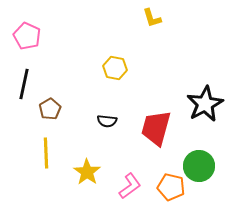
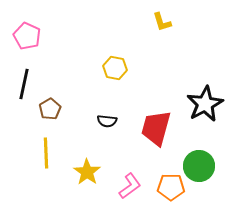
yellow L-shape: moved 10 px right, 4 px down
orange pentagon: rotated 12 degrees counterclockwise
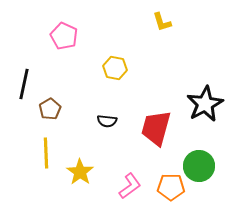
pink pentagon: moved 37 px right
yellow star: moved 7 px left
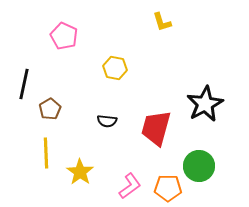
orange pentagon: moved 3 px left, 1 px down
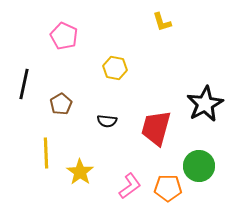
brown pentagon: moved 11 px right, 5 px up
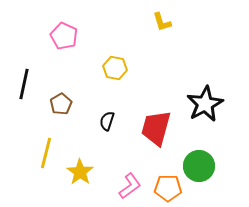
black semicircle: rotated 102 degrees clockwise
yellow line: rotated 16 degrees clockwise
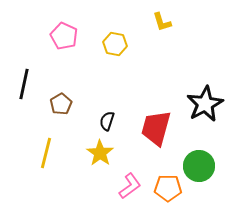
yellow hexagon: moved 24 px up
yellow star: moved 20 px right, 19 px up
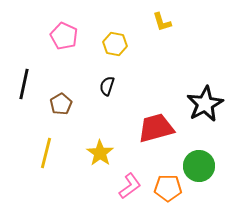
black semicircle: moved 35 px up
red trapezoid: rotated 60 degrees clockwise
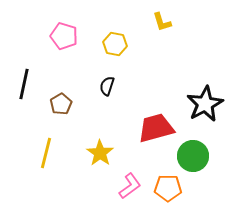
pink pentagon: rotated 8 degrees counterclockwise
green circle: moved 6 px left, 10 px up
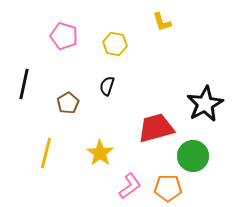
brown pentagon: moved 7 px right, 1 px up
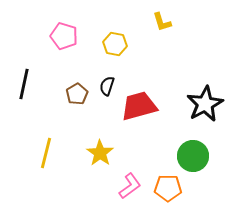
brown pentagon: moved 9 px right, 9 px up
red trapezoid: moved 17 px left, 22 px up
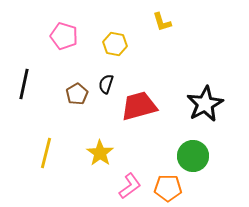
black semicircle: moved 1 px left, 2 px up
